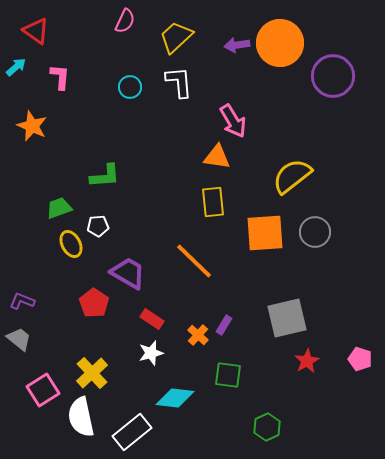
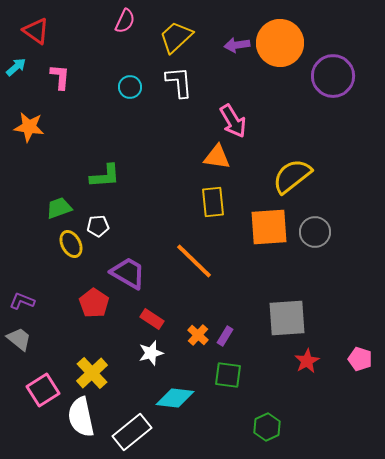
orange star: moved 3 px left, 1 px down; rotated 16 degrees counterclockwise
orange square: moved 4 px right, 6 px up
gray square: rotated 9 degrees clockwise
purple rectangle: moved 1 px right, 11 px down
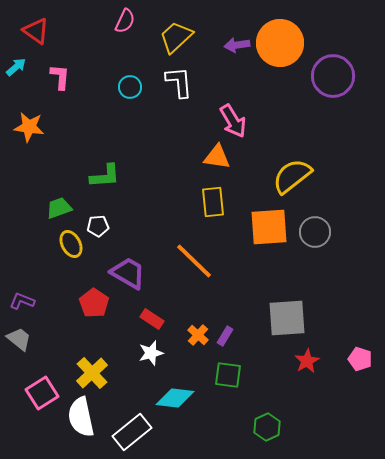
pink square: moved 1 px left, 3 px down
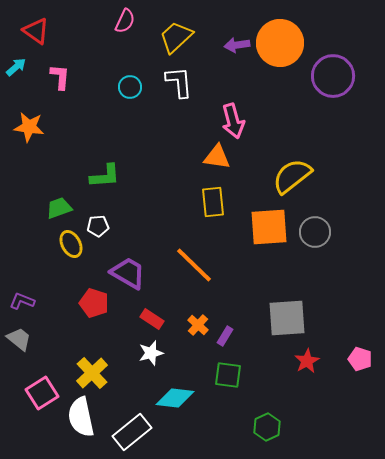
pink arrow: rotated 16 degrees clockwise
orange line: moved 4 px down
red pentagon: rotated 16 degrees counterclockwise
orange cross: moved 10 px up
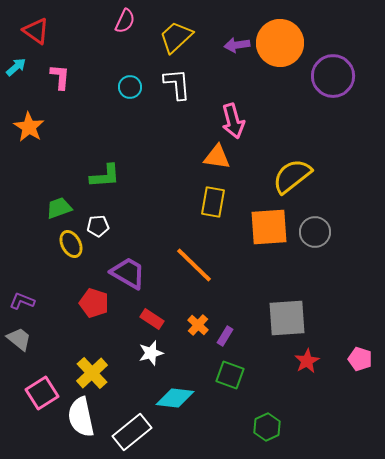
white L-shape: moved 2 px left, 2 px down
orange star: rotated 24 degrees clockwise
yellow rectangle: rotated 16 degrees clockwise
green square: moved 2 px right; rotated 12 degrees clockwise
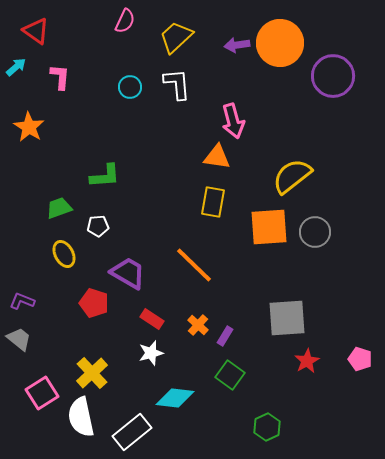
yellow ellipse: moved 7 px left, 10 px down
green square: rotated 16 degrees clockwise
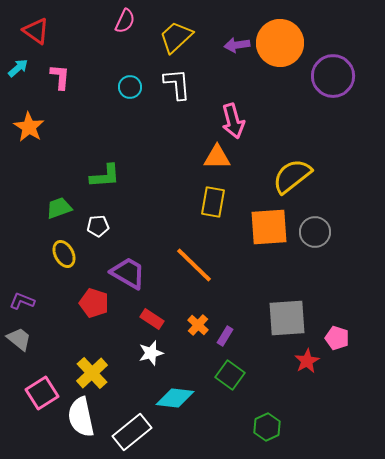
cyan arrow: moved 2 px right, 1 px down
orange triangle: rotated 8 degrees counterclockwise
pink pentagon: moved 23 px left, 21 px up
